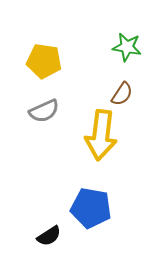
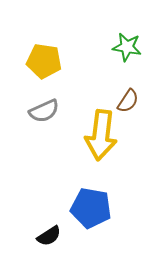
brown semicircle: moved 6 px right, 7 px down
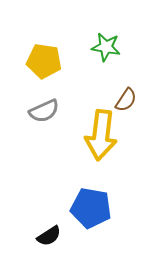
green star: moved 21 px left
brown semicircle: moved 2 px left, 1 px up
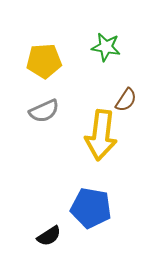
yellow pentagon: rotated 12 degrees counterclockwise
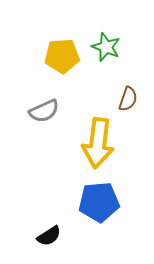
green star: rotated 12 degrees clockwise
yellow pentagon: moved 18 px right, 5 px up
brown semicircle: moved 2 px right, 1 px up; rotated 15 degrees counterclockwise
yellow arrow: moved 3 px left, 8 px down
blue pentagon: moved 8 px right, 6 px up; rotated 15 degrees counterclockwise
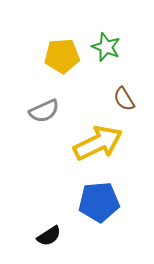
brown semicircle: moved 4 px left; rotated 130 degrees clockwise
yellow arrow: rotated 123 degrees counterclockwise
